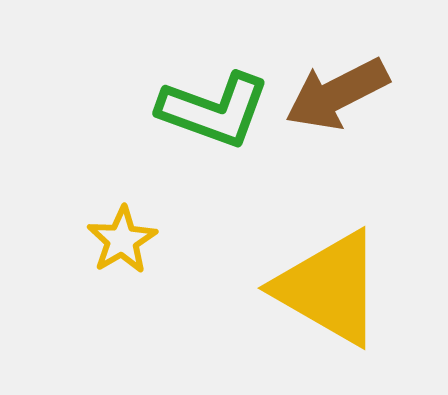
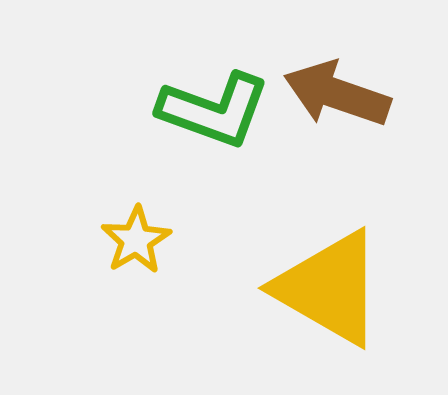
brown arrow: rotated 46 degrees clockwise
yellow star: moved 14 px right
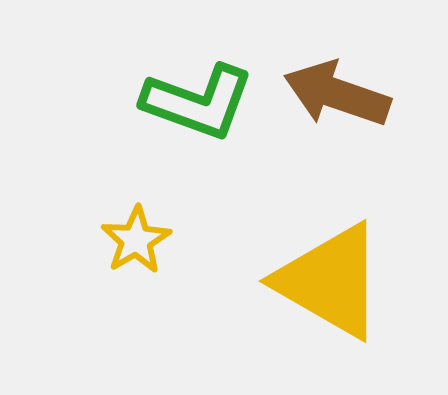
green L-shape: moved 16 px left, 8 px up
yellow triangle: moved 1 px right, 7 px up
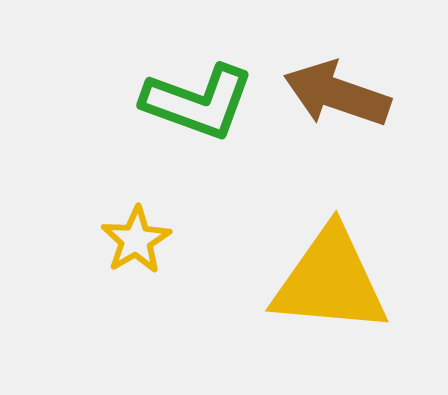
yellow triangle: rotated 25 degrees counterclockwise
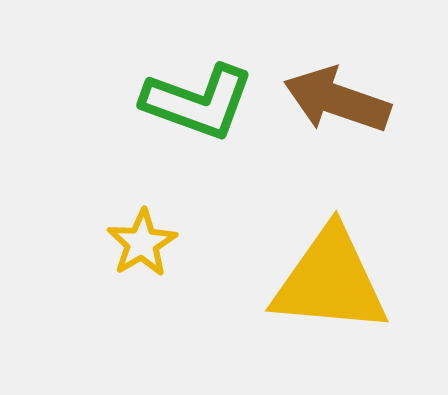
brown arrow: moved 6 px down
yellow star: moved 6 px right, 3 px down
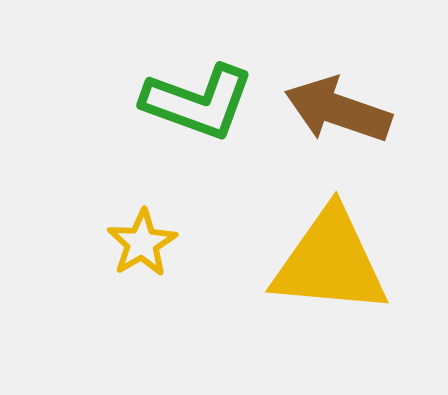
brown arrow: moved 1 px right, 10 px down
yellow triangle: moved 19 px up
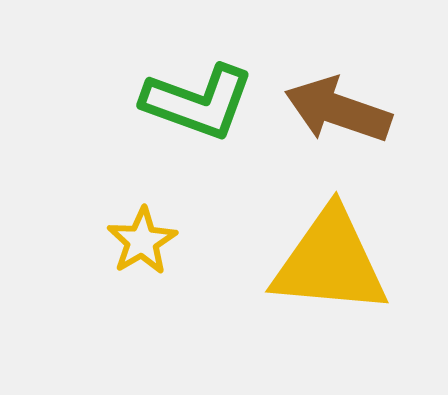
yellow star: moved 2 px up
